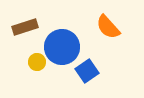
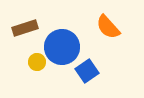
brown rectangle: moved 1 px down
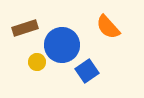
blue circle: moved 2 px up
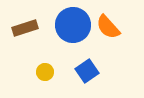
blue circle: moved 11 px right, 20 px up
yellow circle: moved 8 px right, 10 px down
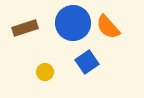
blue circle: moved 2 px up
blue square: moved 9 px up
